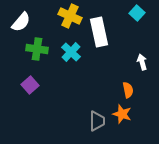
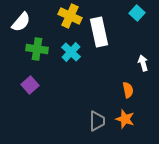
white arrow: moved 1 px right, 1 px down
orange star: moved 3 px right, 5 px down
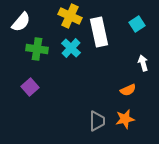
cyan square: moved 11 px down; rotated 14 degrees clockwise
cyan cross: moved 4 px up
purple square: moved 2 px down
orange semicircle: rotated 77 degrees clockwise
orange star: rotated 30 degrees counterclockwise
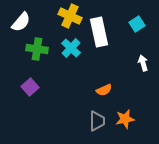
orange semicircle: moved 24 px left
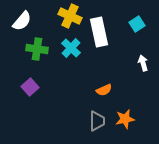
white semicircle: moved 1 px right, 1 px up
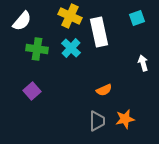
cyan square: moved 6 px up; rotated 14 degrees clockwise
purple square: moved 2 px right, 4 px down
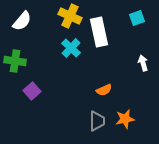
green cross: moved 22 px left, 12 px down
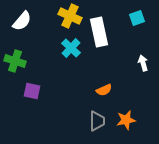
green cross: rotated 10 degrees clockwise
purple square: rotated 36 degrees counterclockwise
orange star: moved 1 px right, 1 px down
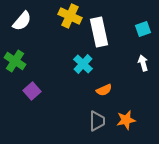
cyan square: moved 6 px right, 11 px down
cyan cross: moved 12 px right, 16 px down
green cross: rotated 15 degrees clockwise
purple square: rotated 36 degrees clockwise
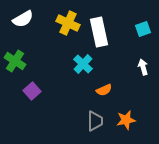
yellow cross: moved 2 px left, 7 px down
white semicircle: moved 1 px right, 2 px up; rotated 20 degrees clockwise
white arrow: moved 4 px down
gray trapezoid: moved 2 px left
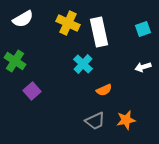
white arrow: rotated 91 degrees counterclockwise
gray trapezoid: rotated 65 degrees clockwise
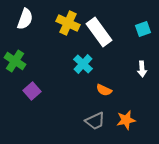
white semicircle: moved 2 px right; rotated 40 degrees counterclockwise
white rectangle: rotated 24 degrees counterclockwise
white arrow: moved 1 px left, 2 px down; rotated 77 degrees counterclockwise
orange semicircle: rotated 49 degrees clockwise
